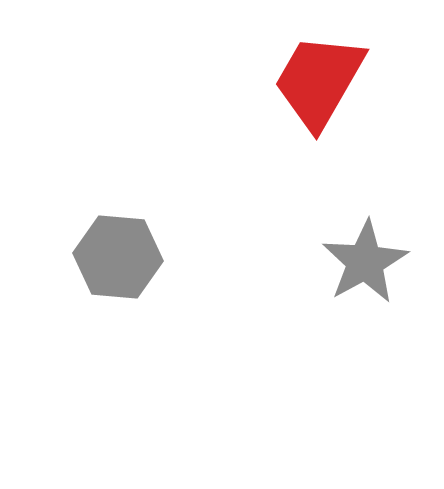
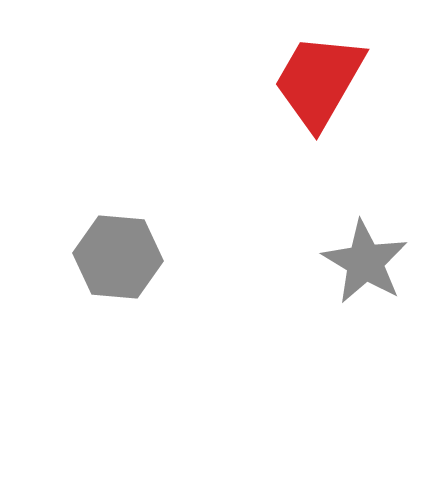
gray star: rotated 12 degrees counterclockwise
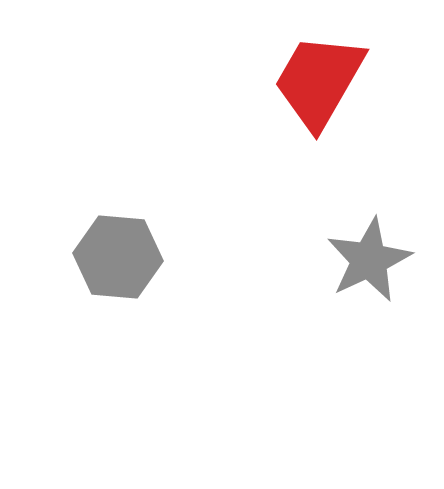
gray star: moved 4 px right, 2 px up; rotated 16 degrees clockwise
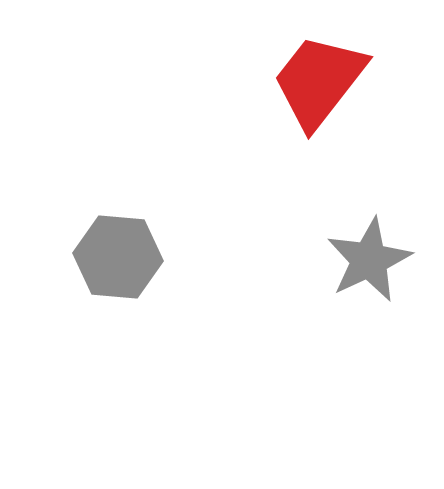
red trapezoid: rotated 8 degrees clockwise
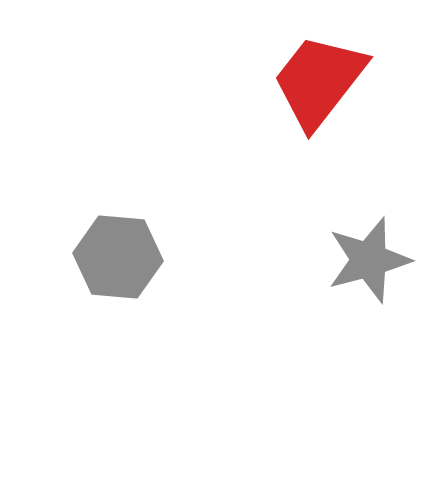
gray star: rotated 10 degrees clockwise
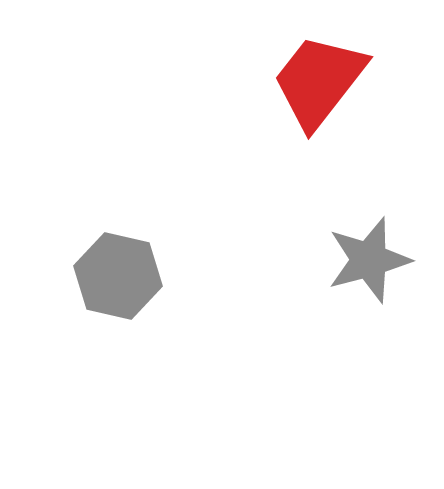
gray hexagon: moved 19 px down; rotated 8 degrees clockwise
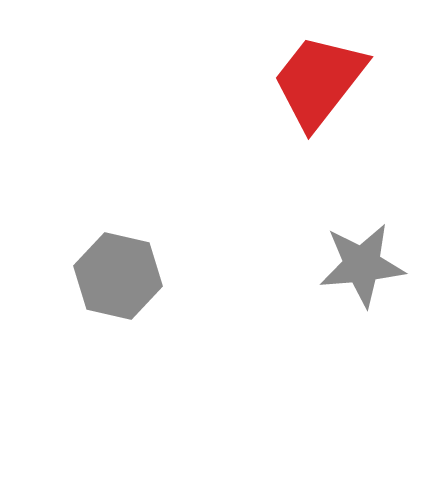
gray star: moved 7 px left, 5 px down; rotated 10 degrees clockwise
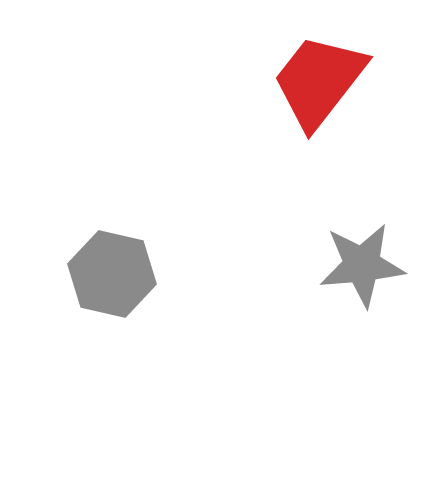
gray hexagon: moved 6 px left, 2 px up
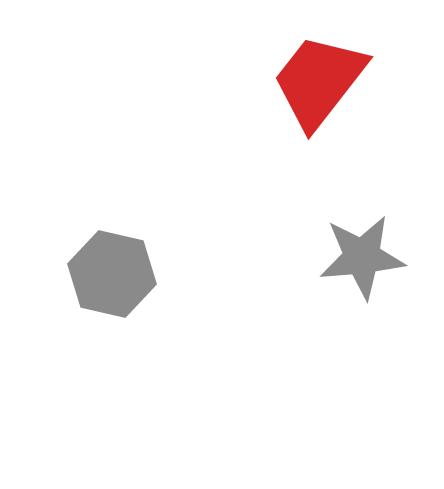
gray star: moved 8 px up
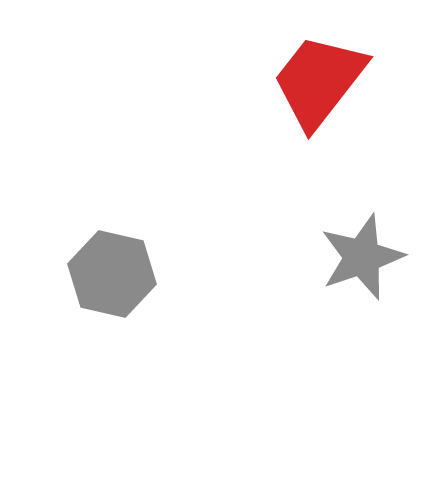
gray star: rotated 14 degrees counterclockwise
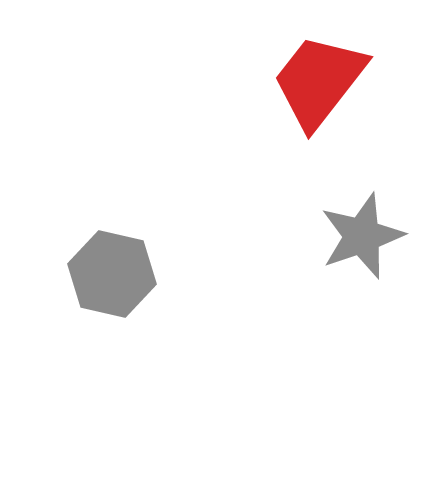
gray star: moved 21 px up
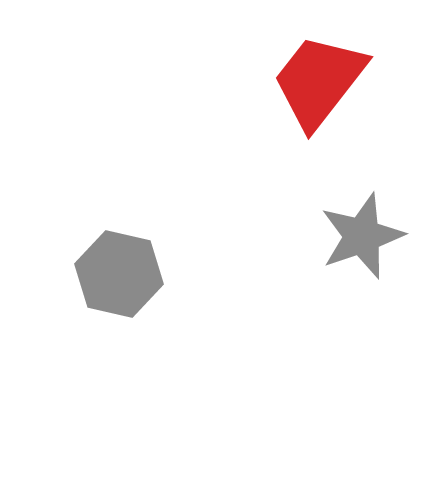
gray hexagon: moved 7 px right
